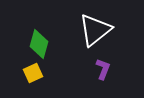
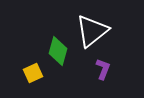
white triangle: moved 3 px left, 1 px down
green diamond: moved 19 px right, 7 px down
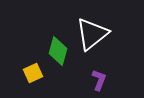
white triangle: moved 3 px down
purple L-shape: moved 4 px left, 11 px down
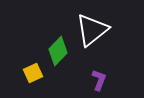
white triangle: moved 4 px up
green diamond: rotated 28 degrees clockwise
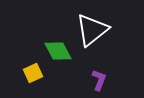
green diamond: rotated 72 degrees counterclockwise
